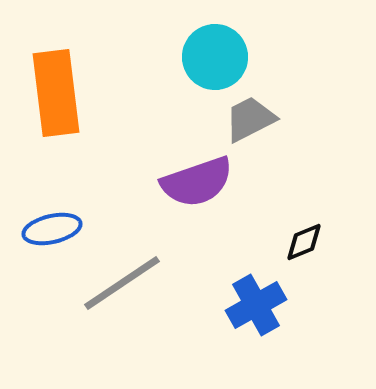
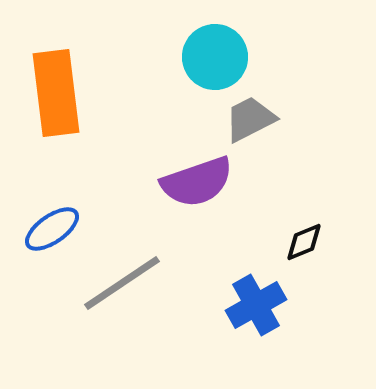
blue ellipse: rotated 22 degrees counterclockwise
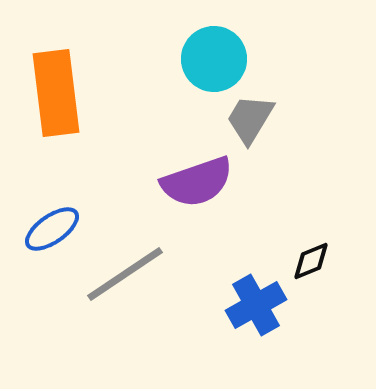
cyan circle: moved 1 px left, 2 px down
gray trapezoid: rotated 32 degrees counterclockwise
black diamond: moved 7 px right, 19 px down
gray line: moved 3 px right, 9 px up
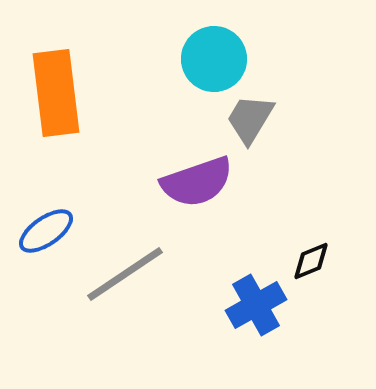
blue ellipse: moved 6 px left, 2 px down
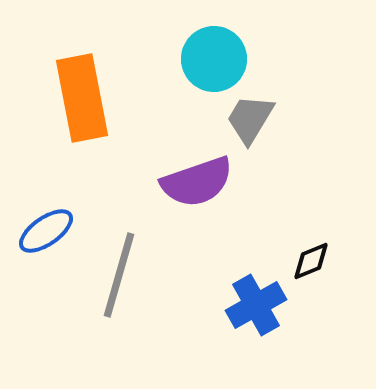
orange rectangle: moved 26 px right, 5 px down; rotated 4 degrees counterclockwise
gray line: moved 6 px left, 1 px down; rotated 40 degrees counterclockwise
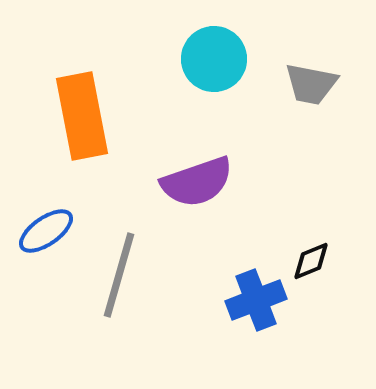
orange rectangle: moved 18 px down
gray trapezoid: moved 61 px right, 35 px up; rotated 110 degrees counterclockwise
blue cross: moved 5 px up; rotated 8 degrees clockwise
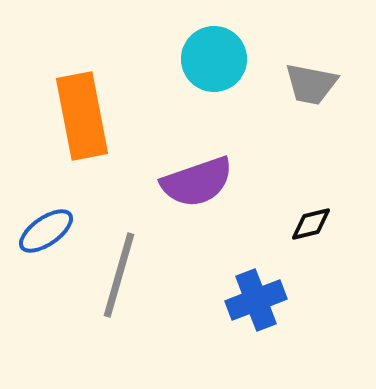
black diamond: moved 37 px up; rotated 9 degrees clockwise
